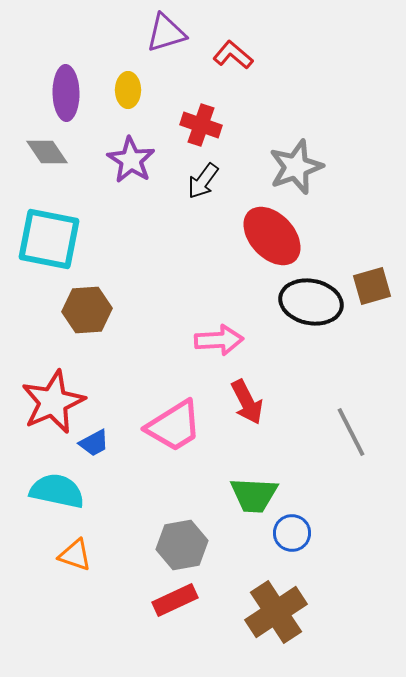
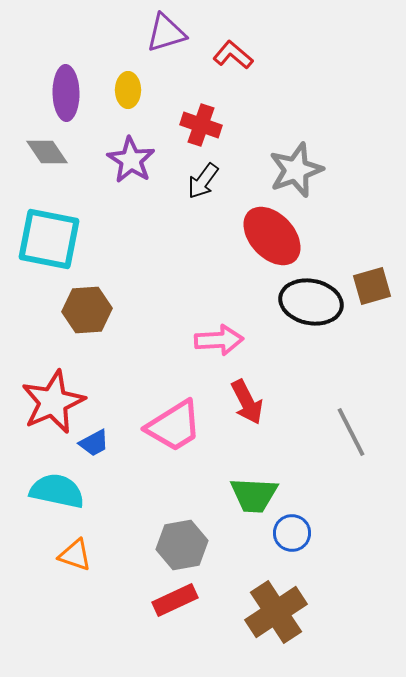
gray star: moved 3 px down
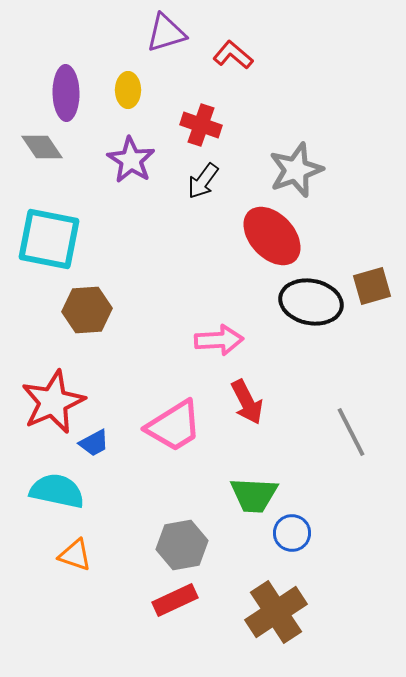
gray diamond: moved 5 px left, 5 px up
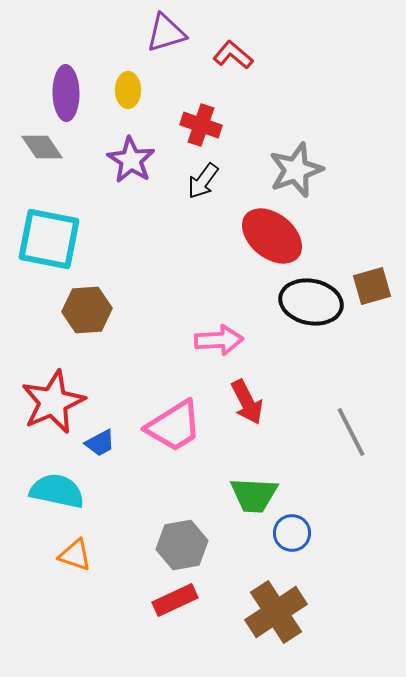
red ellipse: rotated 8 degrees counterclockwise
blue trapezoid: moved 6 px right
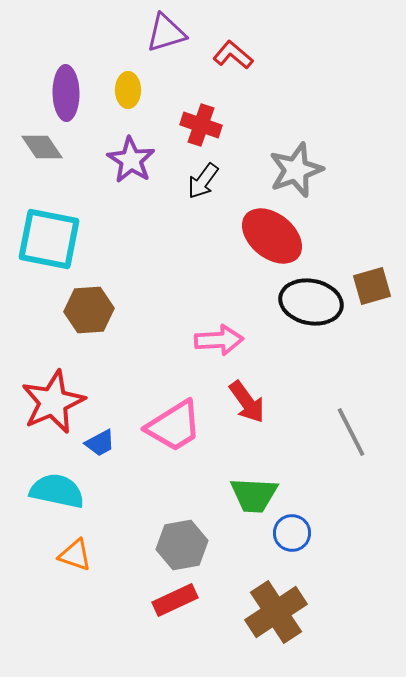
brown hexagon: moved 2 px right
red arrow: rotated 9 degrees counterclockwise
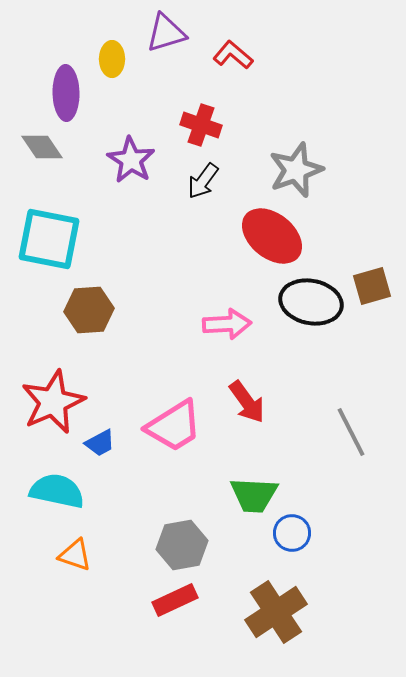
yellow ellipse: moved 16 px left, 31 px up
pink arrow: moved 8 px right, 16 px up
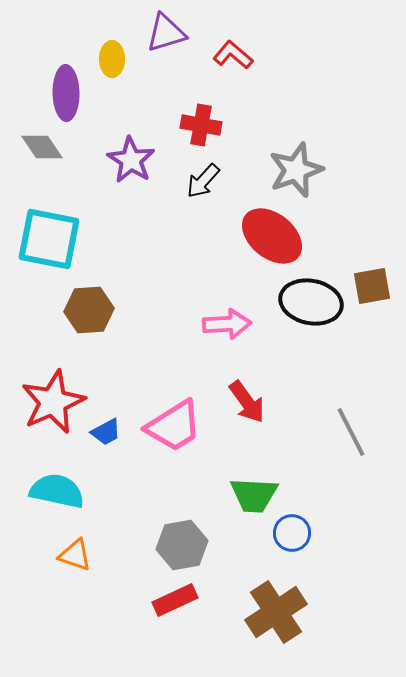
red cross: rotated 9 degrees counterclockwise
black arrow: rotated 6 degrees clockwise
brown square: rotated 6 degrees clockwise
blue trapezoid: moved 6 px right, 11 px up
